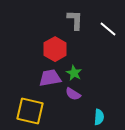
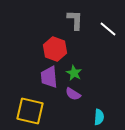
red hexagon: rotated 10 degrees counterclockwise
purple trapezoid: moved 1 px left, 1 px up; rotated 85 degrees counterclockwise
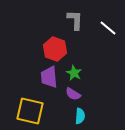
white line: moved 1 px up
cyan semicircle: moved 19 px left, 1 px up
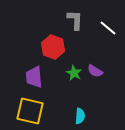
red hexagon: moved 2 px left, 2 px up
purple trapezoid: moved 15 px left
purple semicircle: moved 22 px right, 23 px up
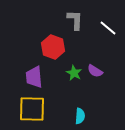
yellow square: moved 2 px right, 2 px up; rotated 12 degrees counterclockwise
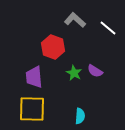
gray L-shape: rotated 50 degrees counterclockwise
